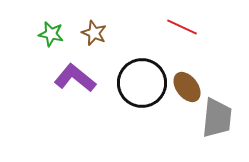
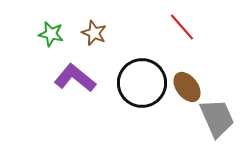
red line: rotated 24 degrees clockwise
gray trapezoid: rotated 30 degrees counterclockwise
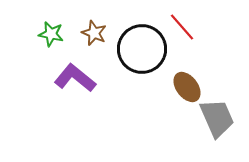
black circle: moved 34 px up
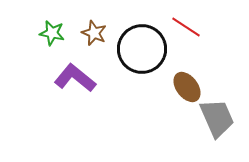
red line: moved 4 px right; rotated 16 degrees counterclockwise
green star: moved 1 px right, 1 px up
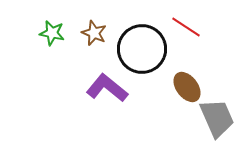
purple L-shape: moved 32 px right, 10 px down
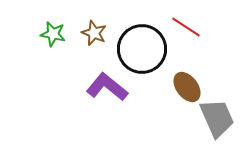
green star: moved 1 px right, 1 px down
purple L-shape: moved 1 px up
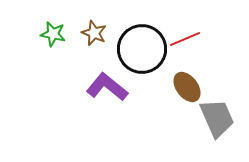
red line: moved 1 px left, 12 px down; rotated 56 degrees counterclockwise
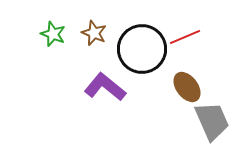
green star: rotated 10 degrees clockwise
red line: moved 2 px up
purple L-shape: moved 2 px left
gray trapezoid: moved 5 px left, 3 px down
